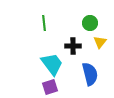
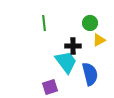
yellow triangle: moved 1 px left, 2 px up; rotated 24 degrees clockwise
cyan trapezoid: moved 14 px right, 2 px up
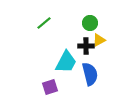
green line: rotated 56 degrees clockwise
black cross: moved 13 px right
cyan trapezoid: rotated 65 degrees clockwise
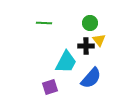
green line: rotated 42 degrees clockwise
yellow triangle: rotated 40 degrees counterclockwise
blue semicircle: moved 1 px right, 4 px down; rotated 55 degrees clockwise
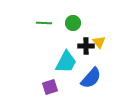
green circle: moved 17 px left
yellow triangle: moved 2 px down
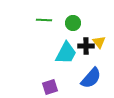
green line: moved 3 px up
cyan trapezoid: moved 9 px up
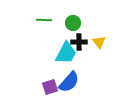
black cross: moved 7 px left, 4 px up
blue semicircle: moved 22 px left, 4 px down
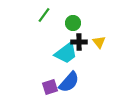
green line: moved 5 px up; rotated 56 degrees counterclockwise
cyan trapezoid: rotated 25 degrees clockwise
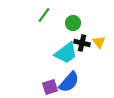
black cross: moved 3 px right, 1 px down; rotated 14 degrees clockwise
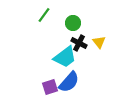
black cross: moved 3 px left; rotated 14 degrees clockwise
cyan trapezoid: moved 1 px left, 4 px down
